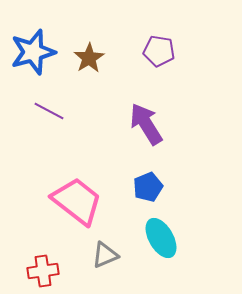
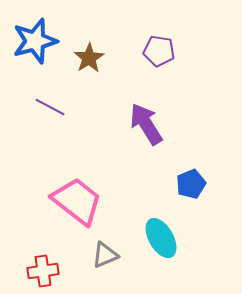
blue star: moved 2 px right, 11 px up
purple line: moved 1 px right, 4 px up
blue pentagon: moved 43 px right, 3 px up
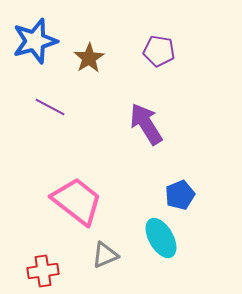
blue pentagon: moved 11 px left, 11 px down
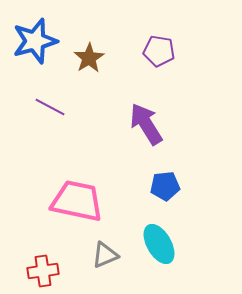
blue pentagon: moved 15 px left, 9 px up; rotated 16 degrees clockwise
pink trapezoid: rotated 26 degrees counterclockwise
cyan ellipse: moved 2 px left, 6 px down
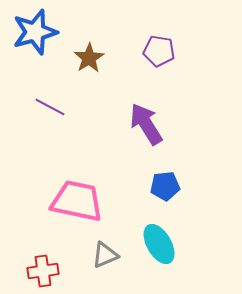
blue star: moved 9 px up
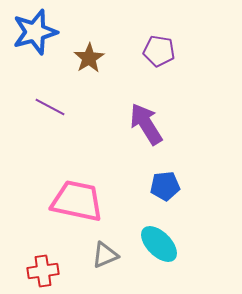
cyan ellipse: rotated 15 degrees counterclockwise
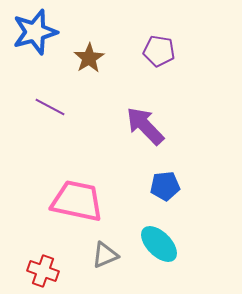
purple arrow: moved 1 px left, 2 px down; rotated 12 degrees counterclockwise
red cross: rotated 28 degrees clockwise
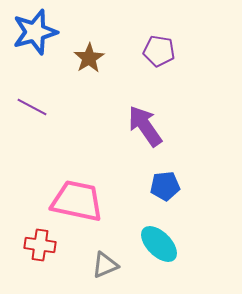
purple line: moved 18 px left
purple arrow: rotated 9 degrees clockwise
gray triangle: moved 10 px down
red cross: moved 3 px left, 26 px up; rotated 12 degrees counterclockwise
